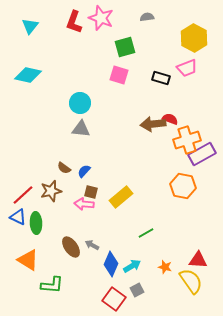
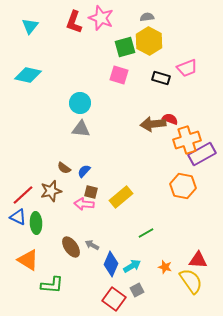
yellow hexagon: moved 45 px left, 3 px down
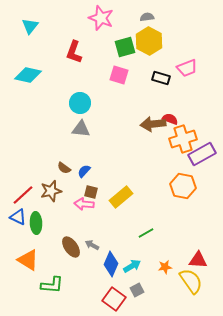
red L-shape: moved 30 px down
orange cross: moved 4 px left, 1 px up
orange star: rotated 24 degrees counterclockwise
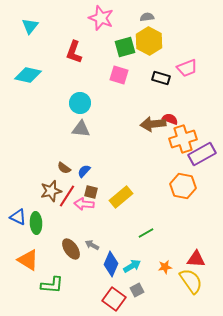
red line: moved 44 px right, 1 px down; rotated 15 degrees counterclockwise
brown ellipse: moved 2 px down
red triangle: moved 2 px left, 1 px up
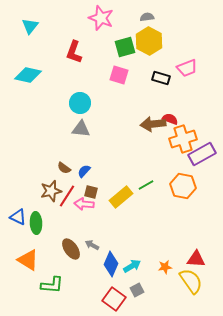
green line: moved 48 px up
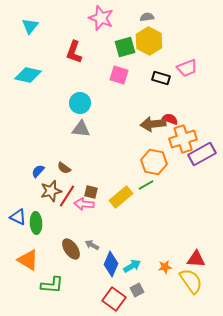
blue semicircle: moved 46 px left
orange hexagon: moved 29 px left, 24 px up
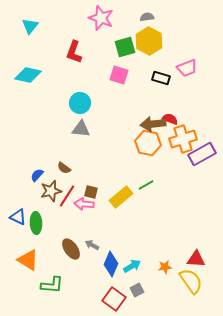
orange hexagon: moved 6 px left, 19 px up
blue semicircle: moved 1 px left, 4 px down
